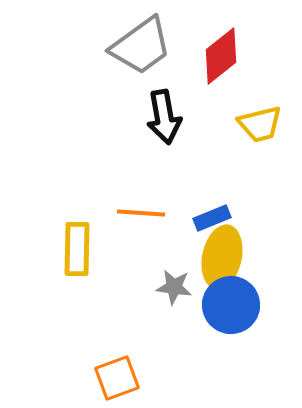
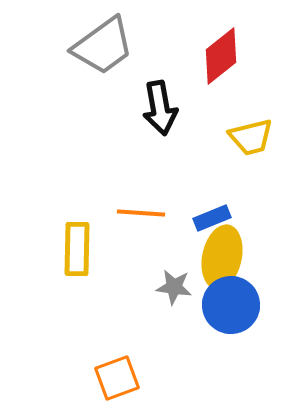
gray trapezoid: moved 38 px left
black arrow: moved 4 px left, 9 px up
yellow trapezoid: moved 9 px left, 13 px down
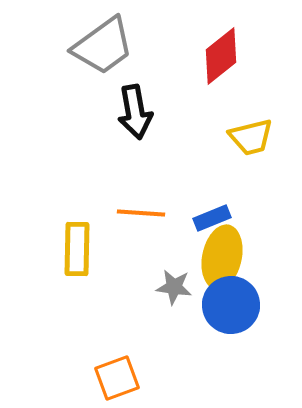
black arrow: moved 25 px left, 4 px down
